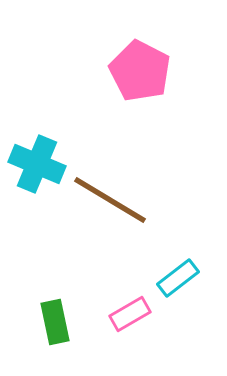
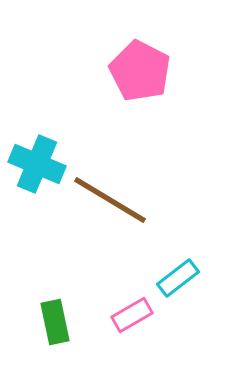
pink rectangle: moved 2 px right, 1 px down
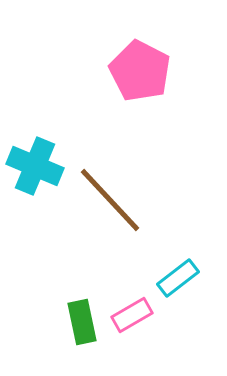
cyan cross: moved 2 px left, 2 px down
brown line: rotated 16 degrees clockwise
green rectangle: moved 27 px right
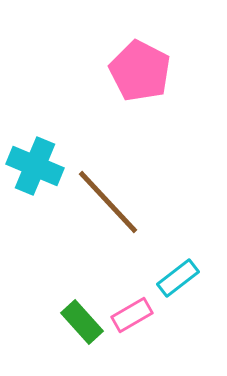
brown line: moved 2 px left, 2 px down
green rectangle: rotated 30 degrees counterclockwise
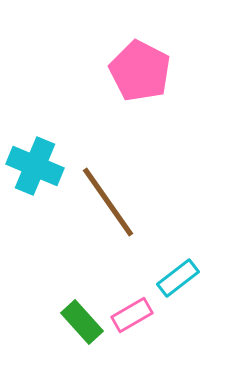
brown line: rotated 8 degrees clockwise
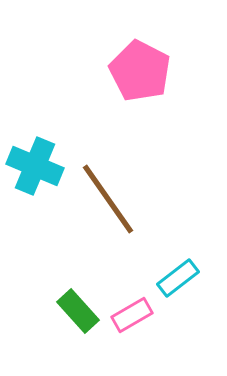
brown line: moved 3 px up
green rectangle: moved 4 px left, 11 px up
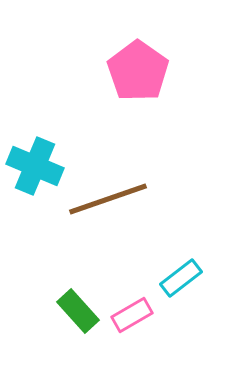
pink pentagon: moved 2 px left; rotated 8 degrees clockwise
brown line: rotated 74 degrees counterclockwise
cyan rectangle: moved 3 px right
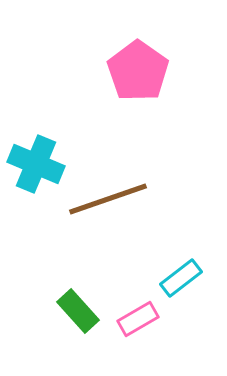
cyan cross: moved 1 px right, 2 px up
pink rectangle: moved 6 px right, 4 px down
